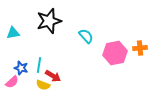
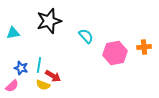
orange cross: moved 4 px right, 1 px up
pink semicircle: moved 4 px down
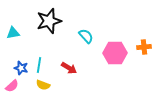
pink hexagon: rotated 10 degrees clockwise
red arrow: moved 16 px right, 8 px up
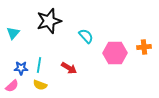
cyan triangle: rotated 40 degrees counterclockwise
blue star: rotated 16 degrees counterclockwise
yellow semicircle: moved 3 px left
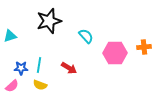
cyan triangle: moved 3 px left, 3 px down; rotated 32 degrees clockwise
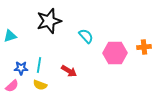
red arrow: moved 3 px down
